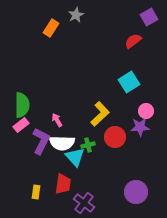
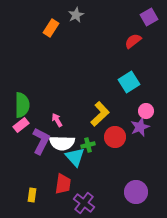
purple star: rotated 18 degrees counterclockwise
yellow rectangle: moved 4 px left, 3 px down
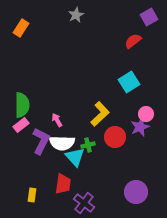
orange rectangle: moved 30 px left
pink circle: moved 3 px down
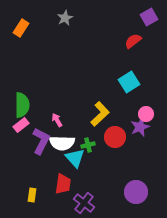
gray star: moved 11 px left, 3 px down
cyan triangle: moved 1 px down
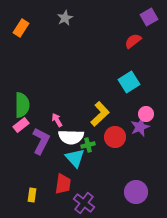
white semicircle: moved 9 px right, 6 px up
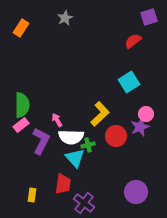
purple square: rotated 12 degrees clockwise
red circle: moved 1 px right, 1 px up
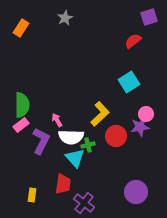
purple star: rotated 12 degrees clockwise
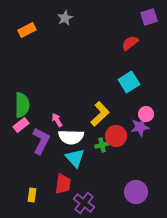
orange rectangle: moved 6 px right, 2 px down; rotated 30 degrees clockwise
red semicircle: moved 3 px left, 2 px down
green cross: moved 14 px right
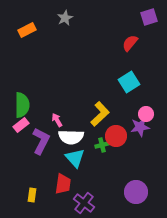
red semicircle: rotated 12 degrees counterclockwise
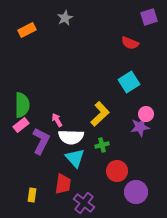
red semicircle: rotated 108 degrees counterclockwise
red circle: moved 1 px right, 35 px down
